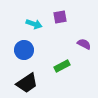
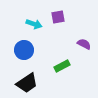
purple square: moved 2 px left
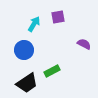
cyan arrow: rotated 77 degrees counterclockwise
green rectangle: moved 10 px left, 5 px down
